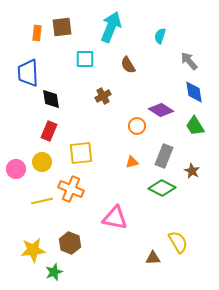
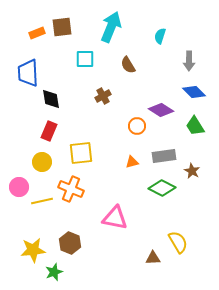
orange rectangle: rotated 63 degrees clockwise
gray arrow: rotated 138 degrees counterclockwise
blue diamond: rotated 35 degrees counterclockwise
gray rectangle: rotated 60 degrees clockwise
pink circle: moved 3 px right, 18 px down
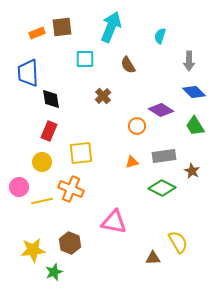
brown cross: rotated 14 degrees counterclockwise
pink triangle: moved 1 px left, 4 px down
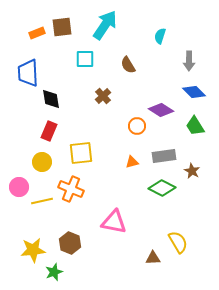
cyan arrow: moved 6 px left, 2 px up; rotated 12 degrees clockwise
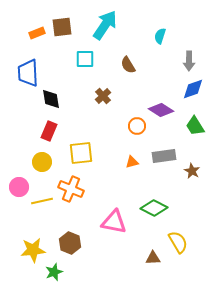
blue diamond: moved 1 px left, 3 px up; rotated 65 degrees counterclockwise
green diamond: moved 8 px left, 20 px down
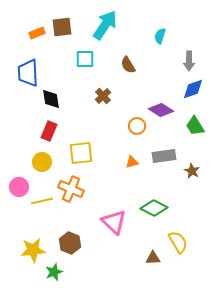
pink triangle: rotated 32 degrees clockwise
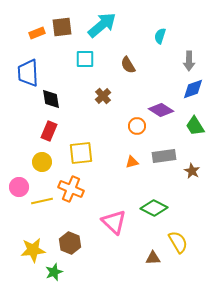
cyan arrow: moved 3 px left; rotated 16 degrees clockwise
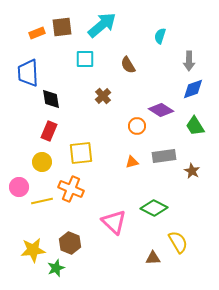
green star: moved 2 px right, 4 px up
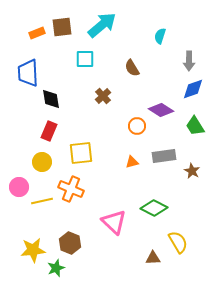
brown semicircle: moved 4 px right, 3 px down
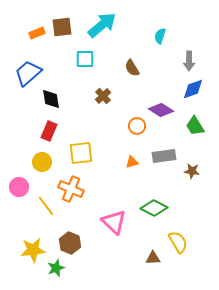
blue trapezoid: rotated 52 degrees clockwise
brown star: rotated 21 degrees counterclockwise
yellow line: moved 4 px right, 5 px down; rotated 65 degrees clockwise
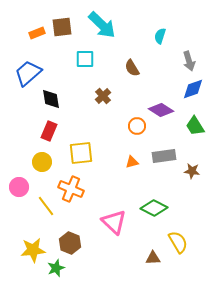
cyan arrow: rotated 84 degrees clockwise
gray arrow: rotated 18 degrees counterclockwise
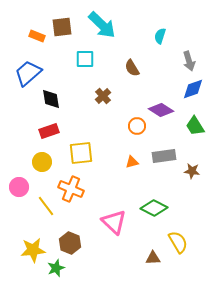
orange rectangle: moved 3 px down; rotated 42 degrees clockwise
red rectangle: rotated 48 degrees clockwise
